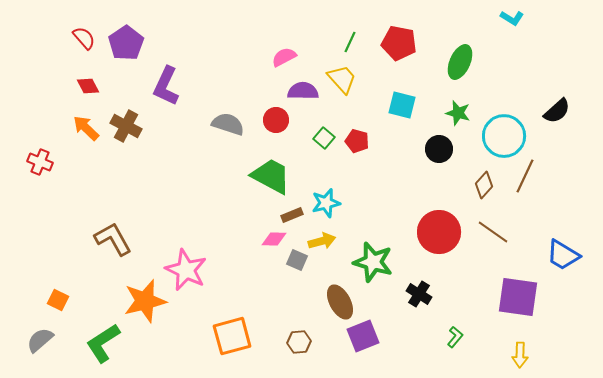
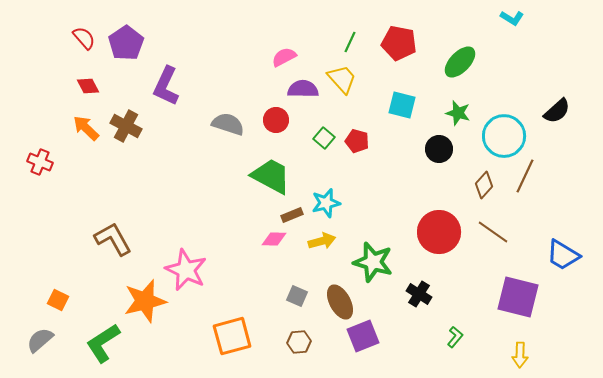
green ellipse at (460, 62): rotated 20 degrees clockwise
purple semicircle at (303, 91): moved 2 px up
gray square at (297, 260): moved 36 px down
purple square at (518, 297): rotated 6 degrees clockwise
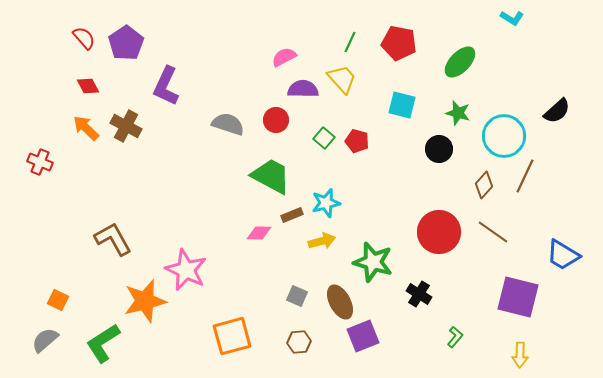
pink diamond at (274, 239): moved 15 px left, 6 px up
gray semicircle at (40, 340): moved 5 px right
